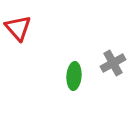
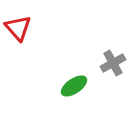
green ellipse: moved 10 px down; rotated 52 degrees clockwise
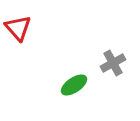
green ellipse: moved 1 px up
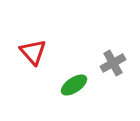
red triangle: moved 15 px right, 24 px down
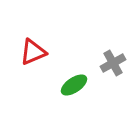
red triangle: rotated 48 degrees clockwise
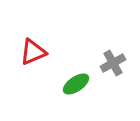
green ellipse: moved 2 px right, 1 px up
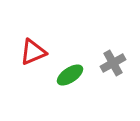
green ellipse: moved 6 px left, 9 px up
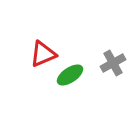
red triangle: moved 10 px right, 2 px down
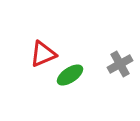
gray cross: moved 7 px right, 1 px down
